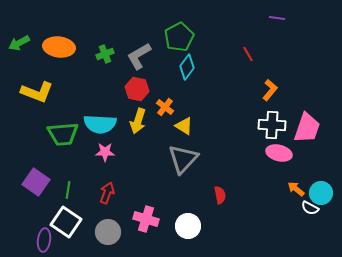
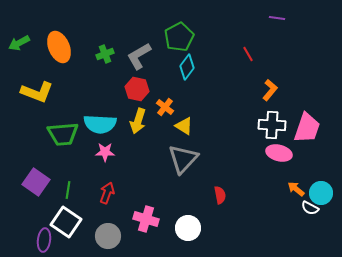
orange ellipse: rotated 60 degrees clockwise
white circle: moved 2 px down
gray circle: moved 4 px down
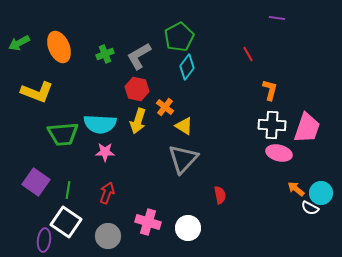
orange L-shape: rotated 25 degrees counterclockwise
pink cross: moved 2 px right, 3 px down
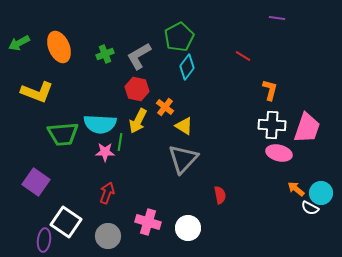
red line: moved 5 px left, 2 px down; rotated 28 degrees counterclockwise
yellow arrow: rotated 10 degrees clockwise
green line: moved 52 px right, 48 px up
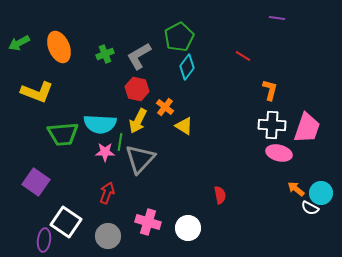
gray triangle: moved 43 px left
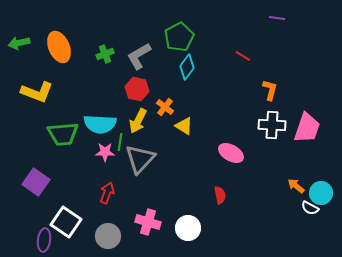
green arrow: rotated 15 degrees clockwise
pink ellipse: moved 48 px left; rotated 15 degrees clockwise
orange arrow: moved 3 px up
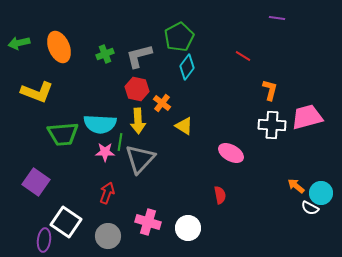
gray L-shape: rotated 16 degrees clockwise
orange cross: moved 3 px left, 4 px up
yellow arrow: rotated 30 degrees counterclockwise
pink trapezoid: moved 11 px up; rotated 124 degrees counterclockwise
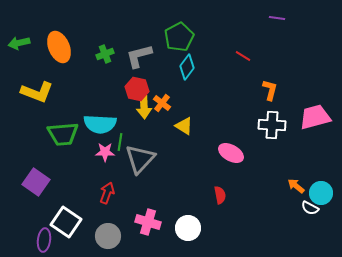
pink trapezoid: moved 8 px right
yellow arrow: moved 6 px right, 15 px up
